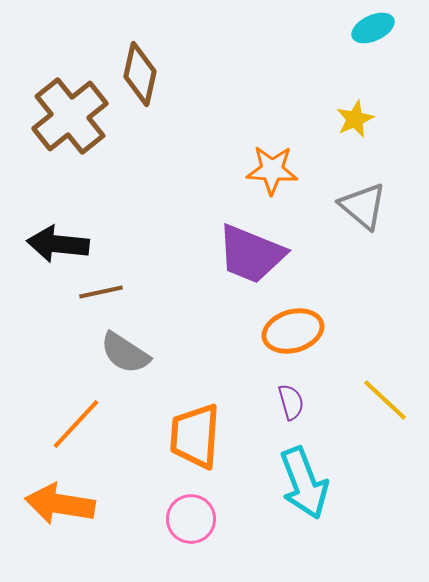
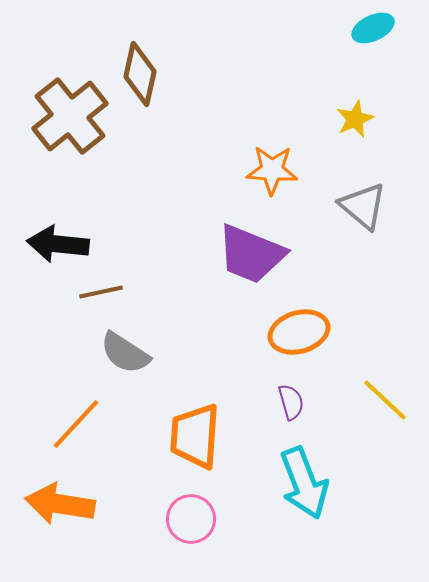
orange ellipse: moved 6 px right, 1 px down
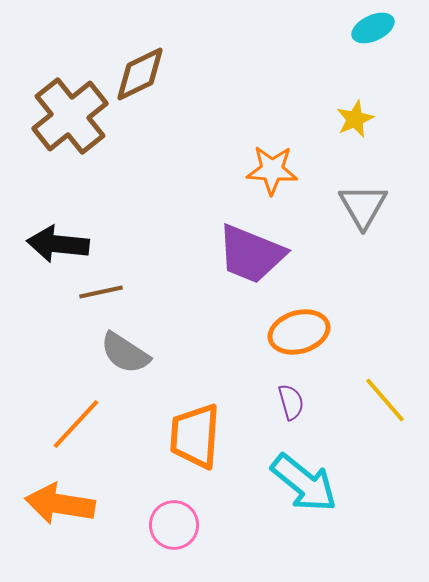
brown diamond: rotated 52 degrees clockwise
gray triangle: rotated 20 degrees clockwise
yellow line: rotated 6 degrees clockwise
cyan arrow: rotated 30 degrees counterclockwise
pink circle: moved 17 px left, 6 px down
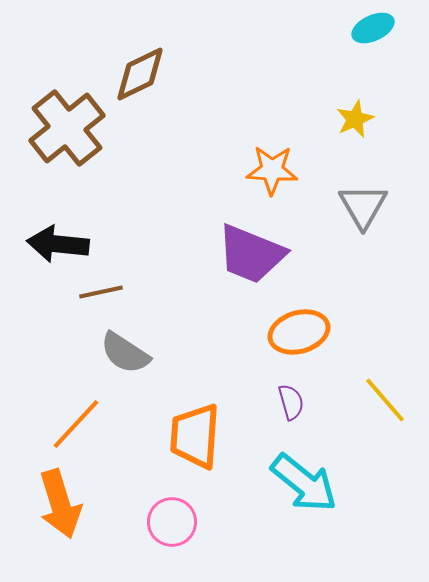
brown cross: moved 3 px left, 12 px down
orange arrow: rotated 116 degrees counterclockwise
pink circle: moved 2 px left, 3 px up
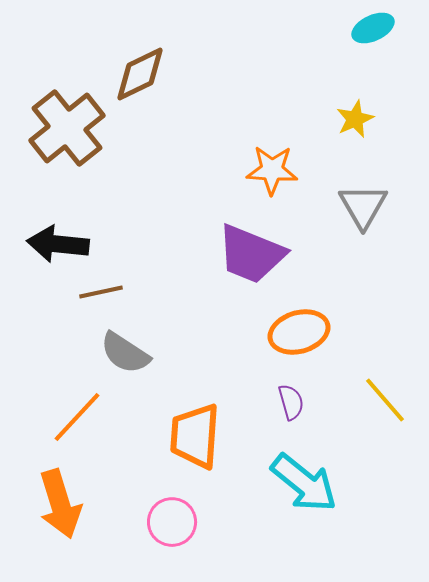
orange line: moved 1 px right, 7 px up
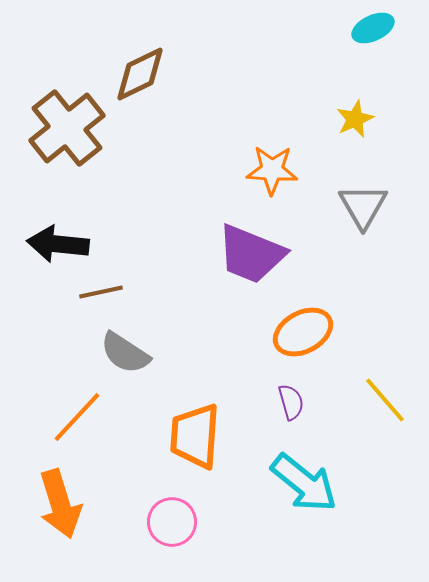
orange ellipse: moved 4 px right; rotated 12 degrees counterclockwise
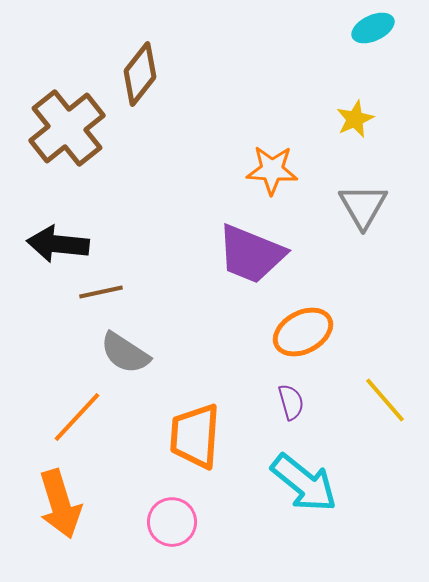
brown diamond: rotated 26 degrees counterclockwise
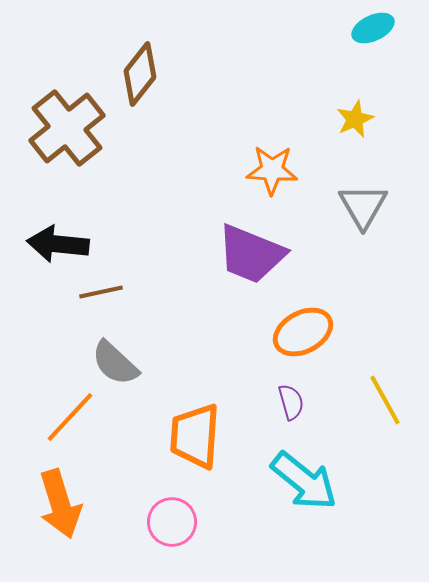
gray semicircle: moved 10 px left, 10 px down; rotated 10 degrees clockwise
yellow line: rotated 12 degrees clockwise
orange line: moved 7 px left
cyan arrow: moved 2 px up
